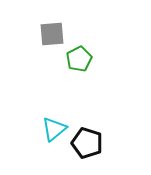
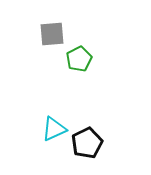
cyan triangle: rotated 16 degrees clockwise
black pentagon: rotated 28 degrees clockwise
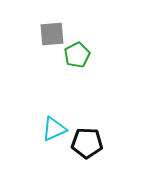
green pentagon: moved 2 px left, 4 px up
black pentagon: rotated 28 degrees clockwise
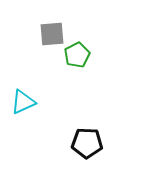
cyan triangle: moved 31 px left, 27 px up
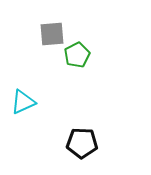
black pentagon: moved 5 px left
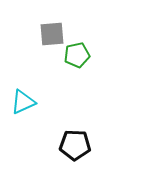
green pentagon: rotated 15 degrees clockwise
black pentagon: moved 7 px left, 2 px down
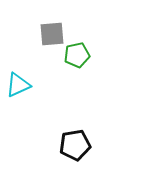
cyan triangle: moved 5 px left, 17 px up
black pentagon: rotated 12 degrees counterclockwise
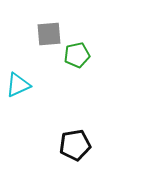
gray square: moved 3 px left
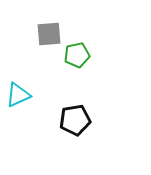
cyan triangle: moved 10 px down
black pentagon: moved 25 px up
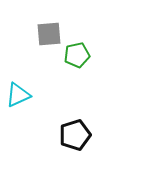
black pentagon: moved 15 px down; rotated 8 degrees counterclockwise
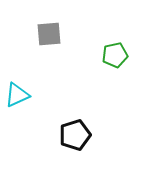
green pentagon: moved 38 px right
cyan triangle: moved 1 px left
